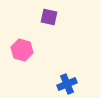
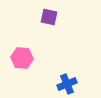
pink hexagon: moved 8 px down; rotated 10 degrees counterclockwise
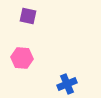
purple square: moved 21 px left, 1 px up
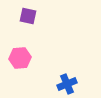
pink hexagon: moved 2 px left; rotated 10 degrees counterclockwise
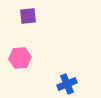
purple square: rotated 18 degrees counterclockwise
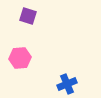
purple square: rotated 24 degrees clockwise
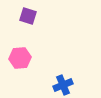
blue cross: moved 4 px left, 1 px down
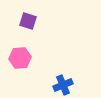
purple square: moved 5 px down
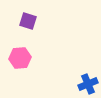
blue cross: moved 25 px right, 1 px up
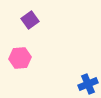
purple square: moved 2 px right, 1 px up; rotated 36 degrees clockwise
